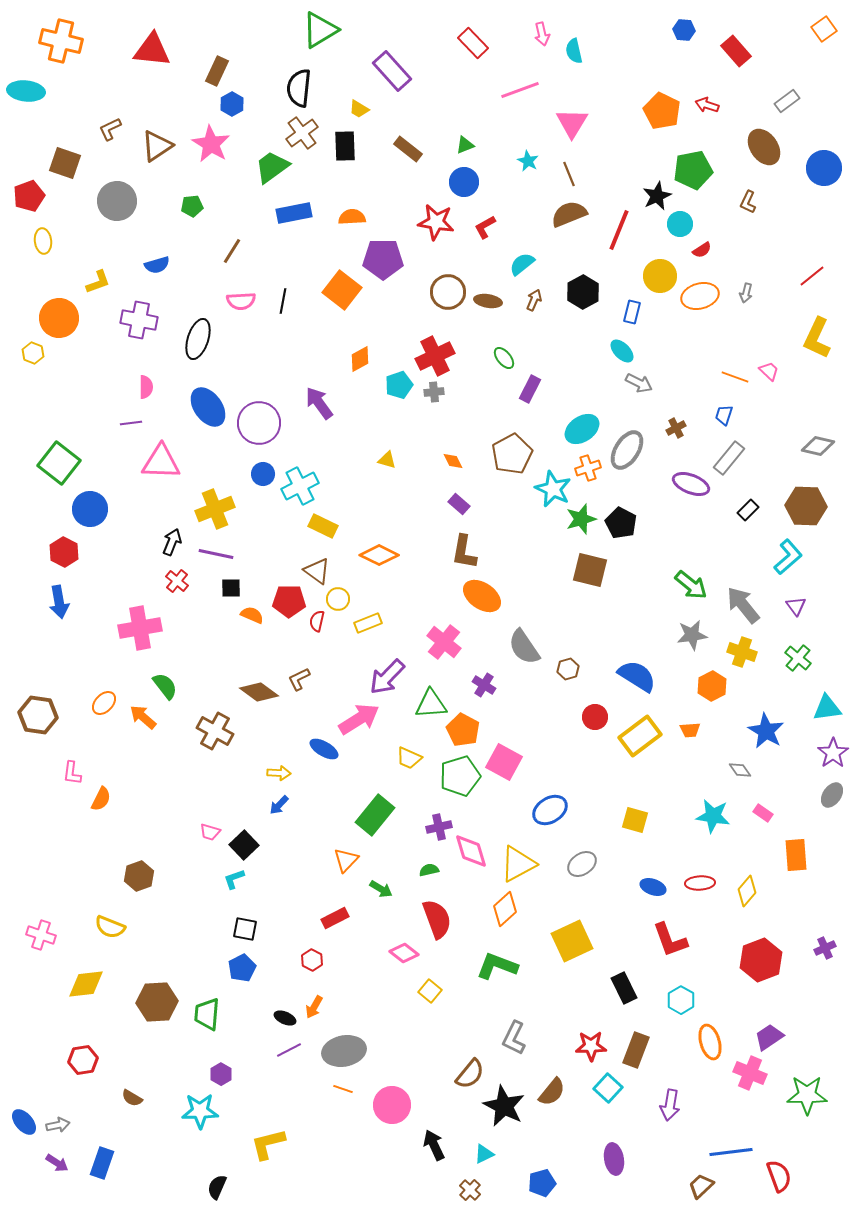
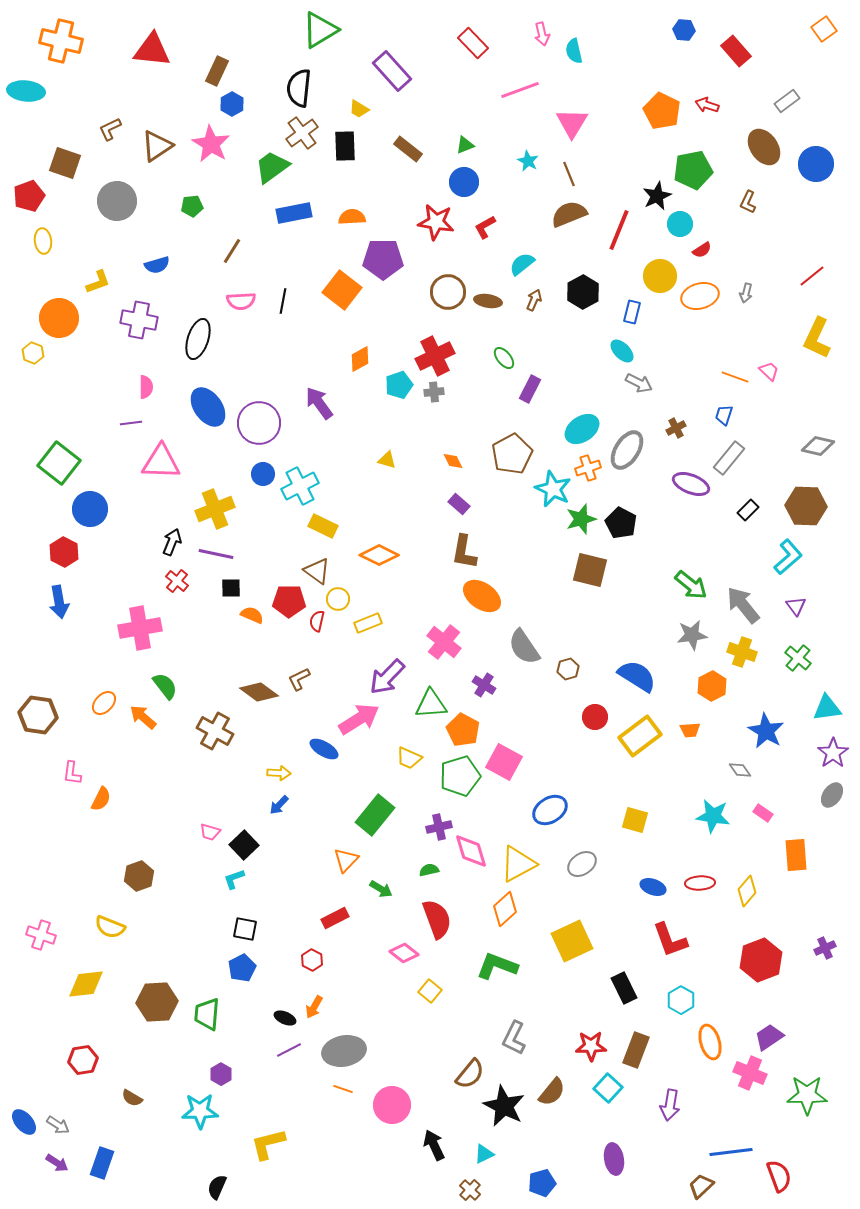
blue circle at (824, 168): moved 8 px left, 4 px up
gray arrow at (58, 1125): rotated 45 degrees clockwise
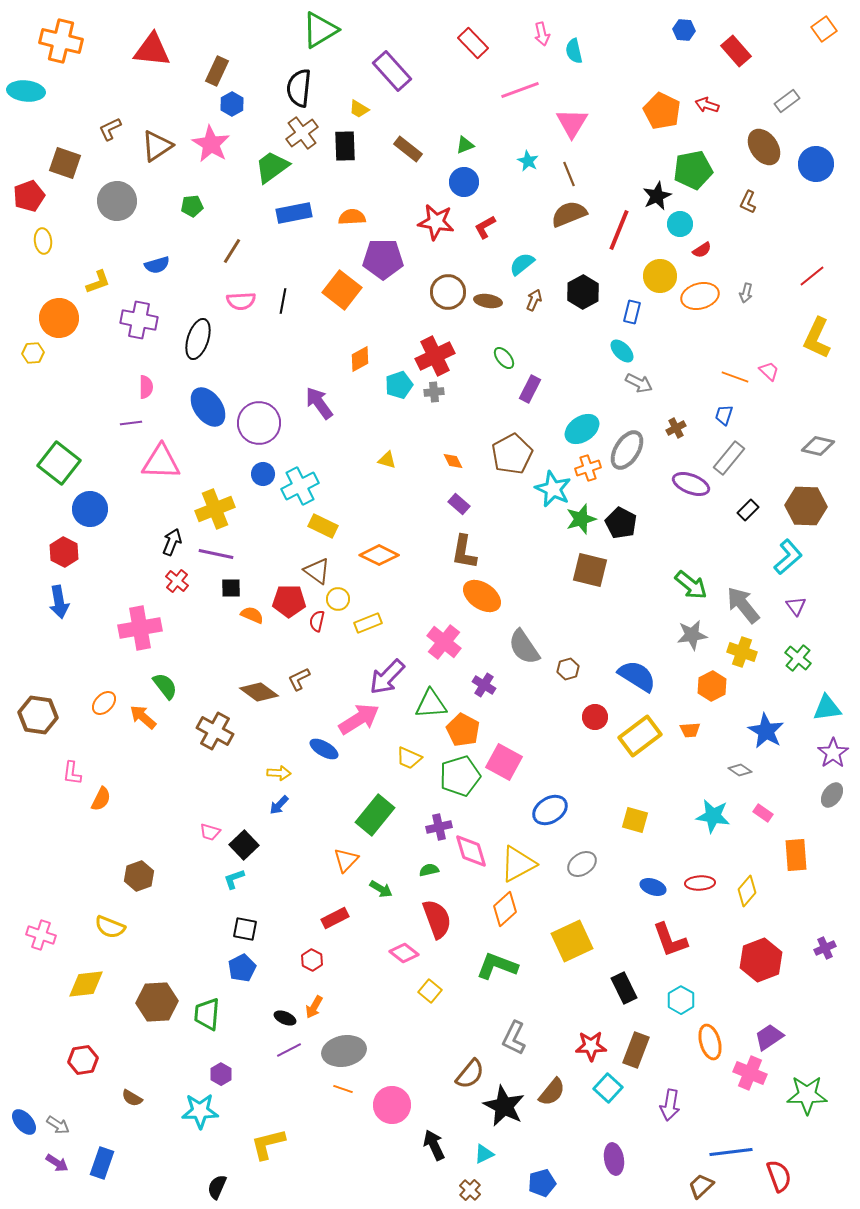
yellow hexagon at (33, 353): rotated 25 degrees counterclockwise
gray diamond at (740, 770): rotated 20 degrees counterclockwise
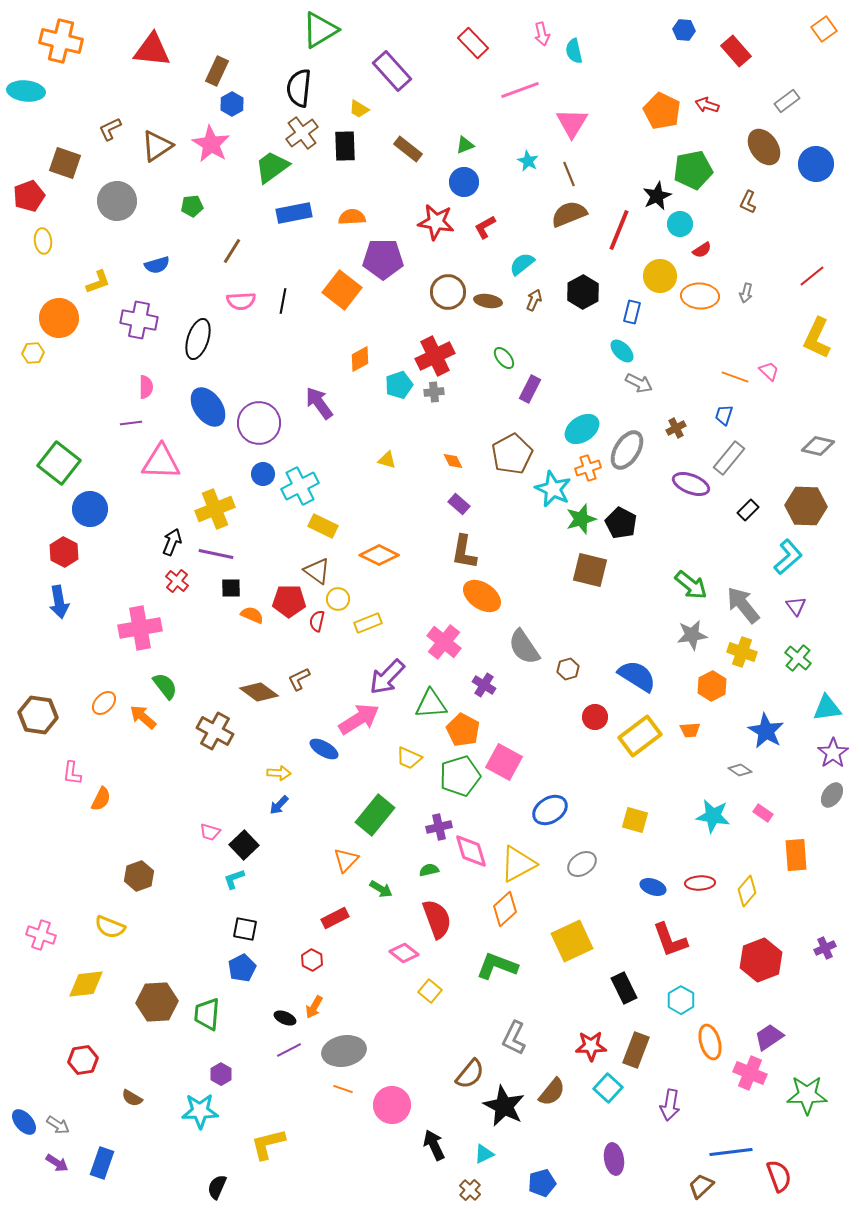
orange ellipse at (700, 296): rotated 18 degrees clockwise
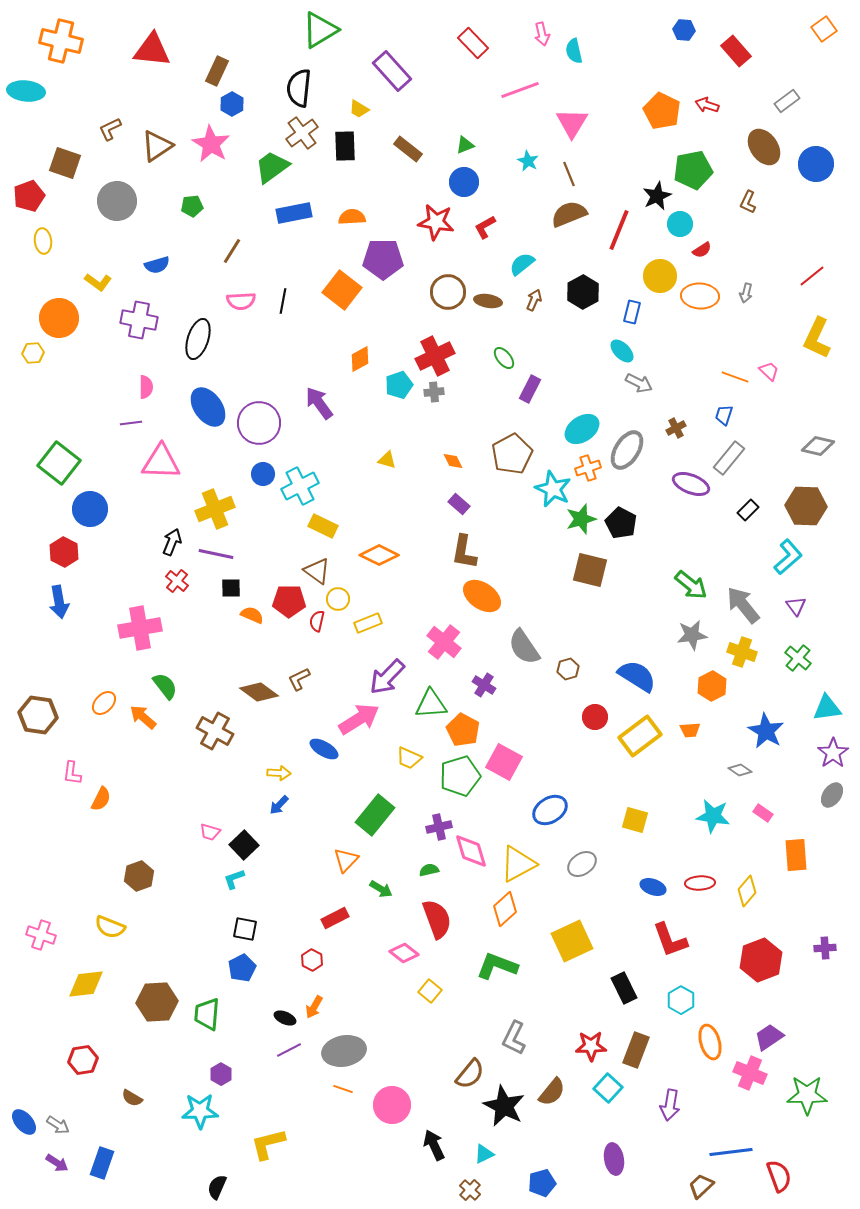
yellow L-shape at (98, 282): rotated 56 degrees clockwise
purple cross at (825, 948): rotated 20 degrees clockwise
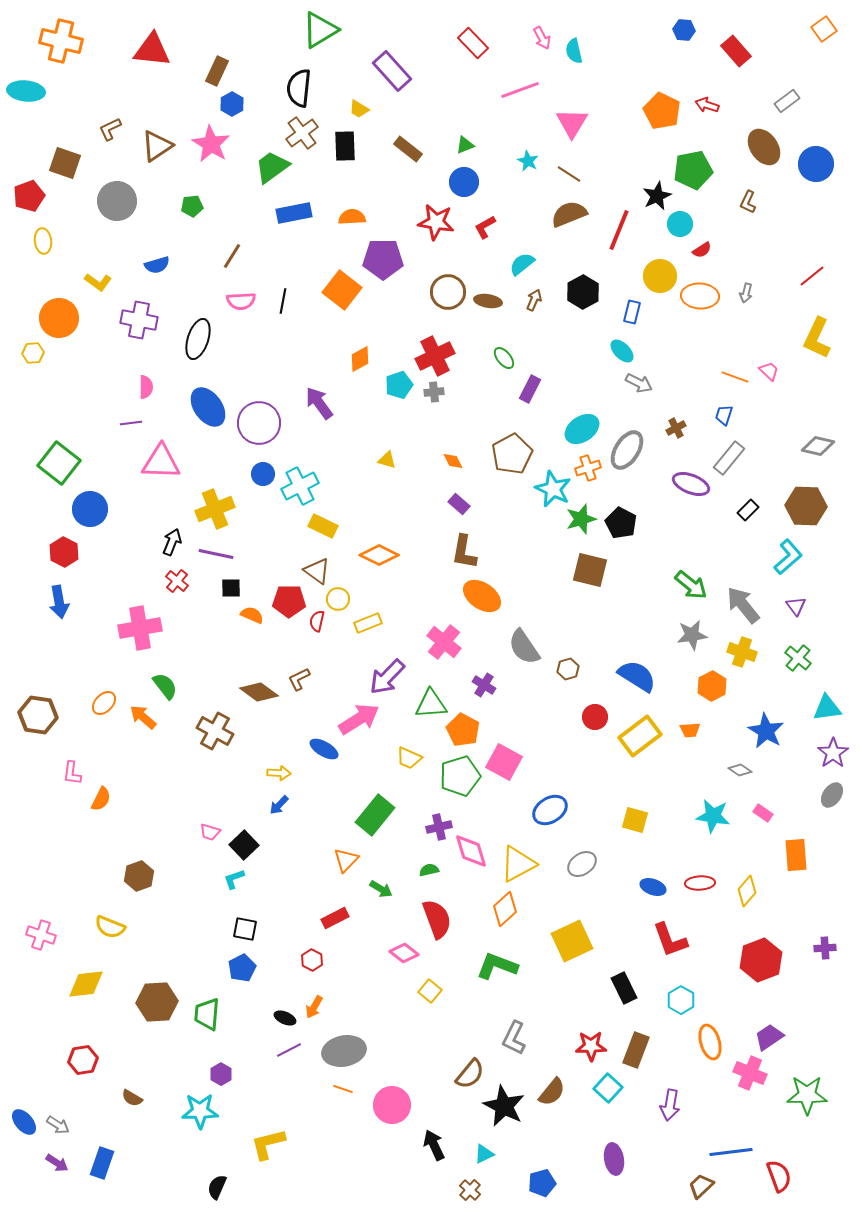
pink arrow at (542, 34): moved 4 px down; rotated 15 degrees counterclockwise
brown line at (569, 174): rotated 35 degrees counterclockwise
brown line at (232, 251): moved 5 px down
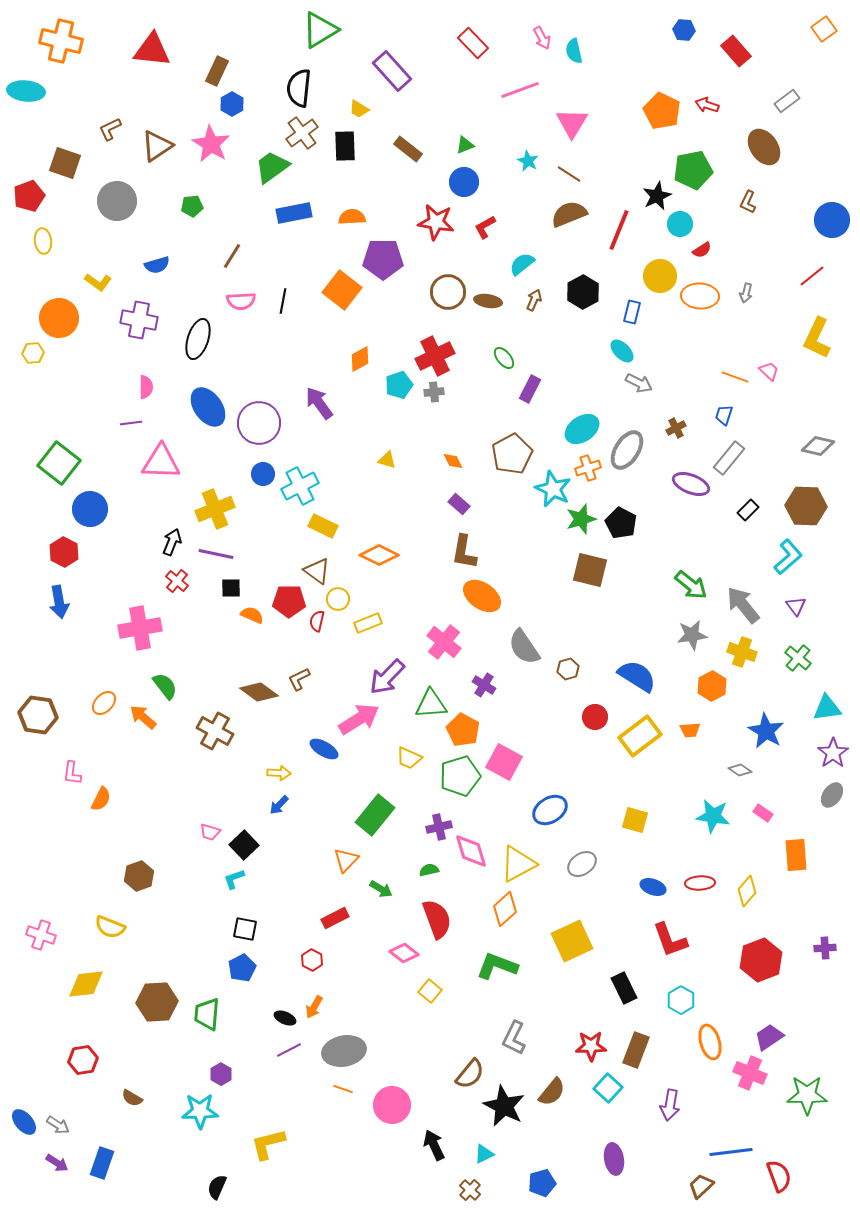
blue circle at (816, 164): moved 16 px right, 56 px down
